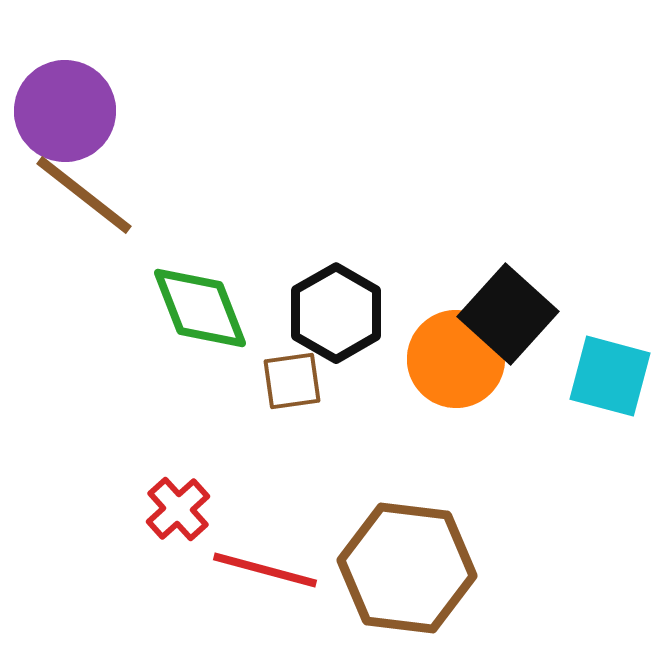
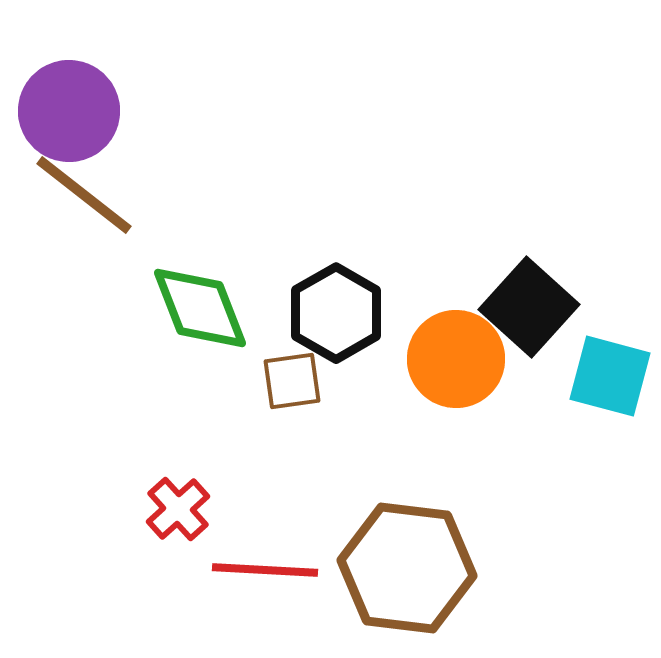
purple circle: moved 4 px right
black square: moved 21 px right, 7 px up
red line: rotated 12 degrees counterclockwise
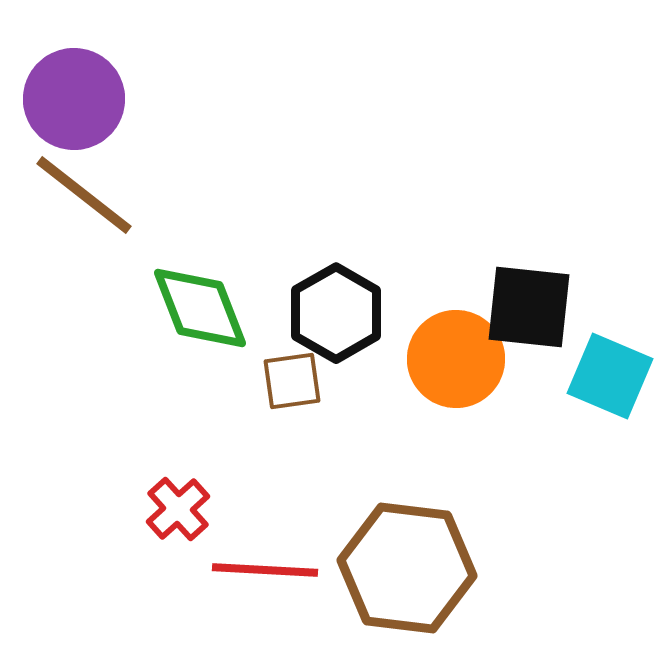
purple circle: moved 5 px right, 12 px up
black square: rotated 36 degrees counterclockwise
cyan square: rotated 8 degrees clockwise
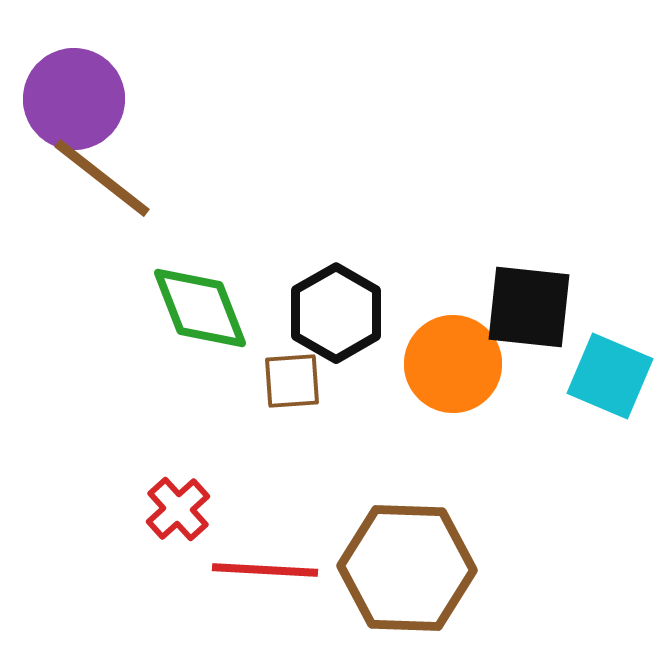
brown line: moved 18 px right, 17 px up
orange circle: moved 3 px left, 5 px down
brown square: rotated 4 degrees clockwise
brown hexagon: rotated 5 degrees counterclockwise
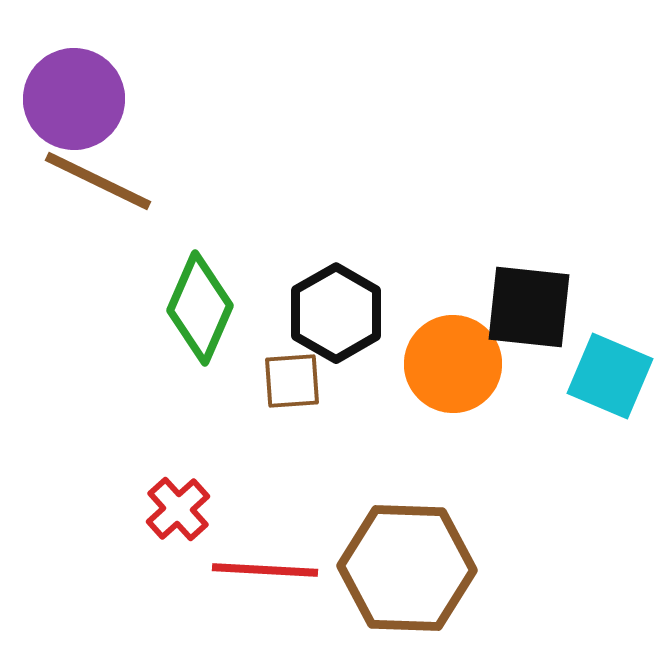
brown line: moved 4 px left, 3 px down; rotated 12 degrees counterclockwise
green diamond: rotated 45 degrees clockwise
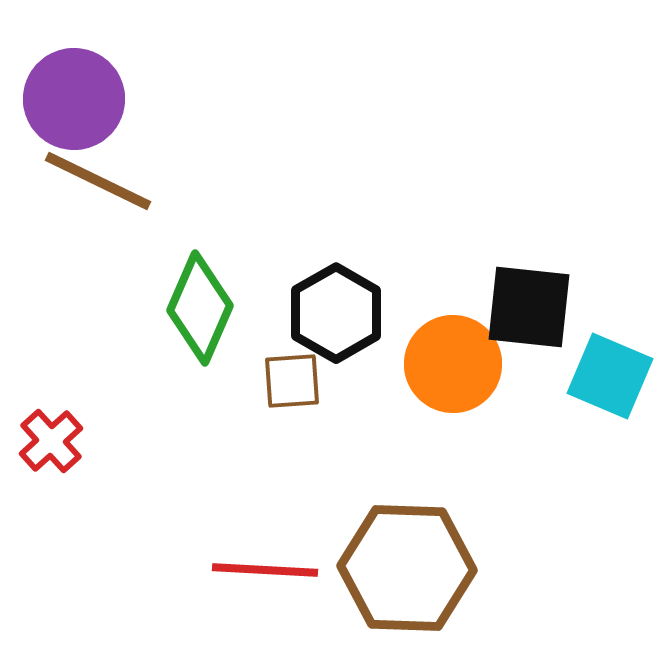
red cross: moved 127 px left, 68 px up
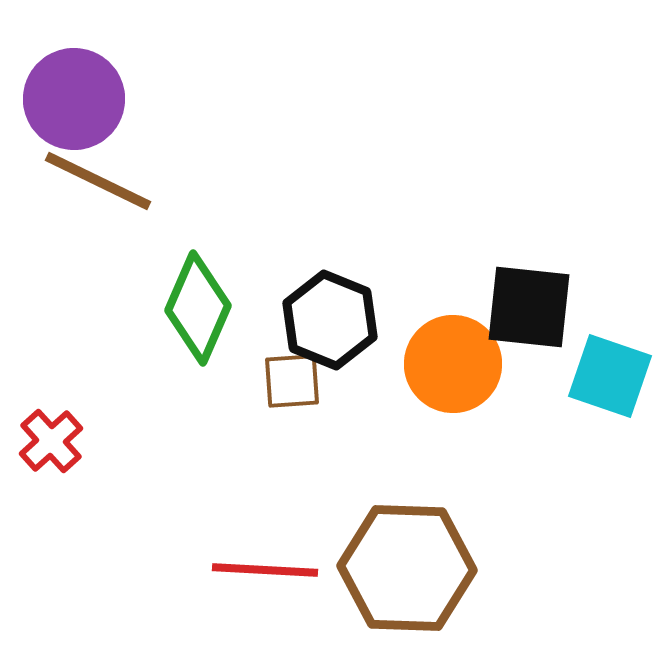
green diamond: moved 2 px left
black hexagon: moved 6 px left, 7 px down; rotated 8 degrees counterclockwise
cyan square: rotated 4 degrees counterclockwise
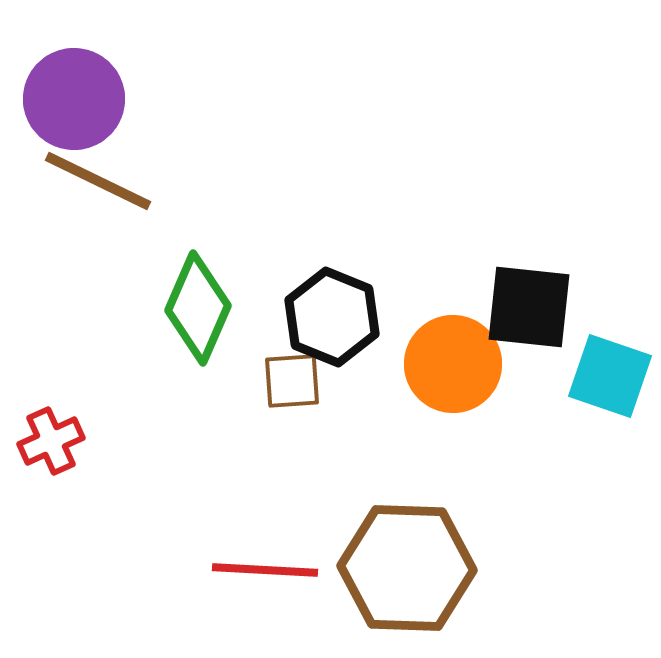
black hexagon: moved 2 px right, 3 px up
red cross: rotated 18 degrees clockwise
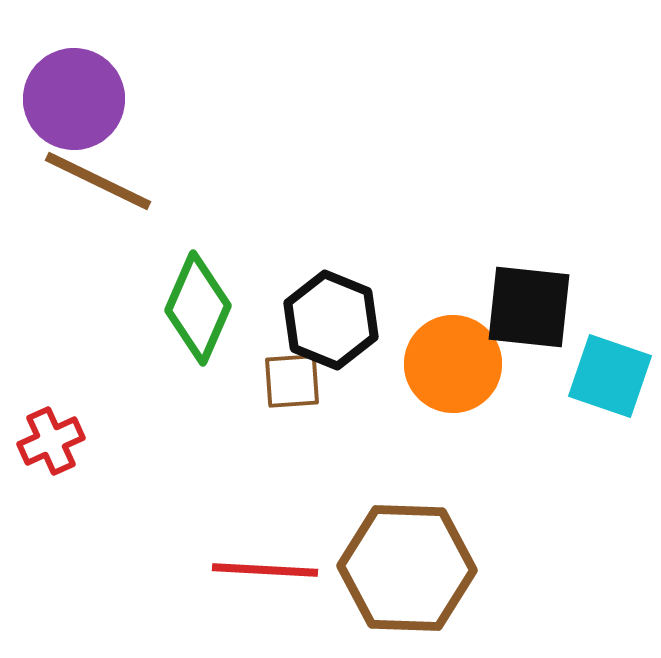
black hexagon: moved 1 px left, 3 px down
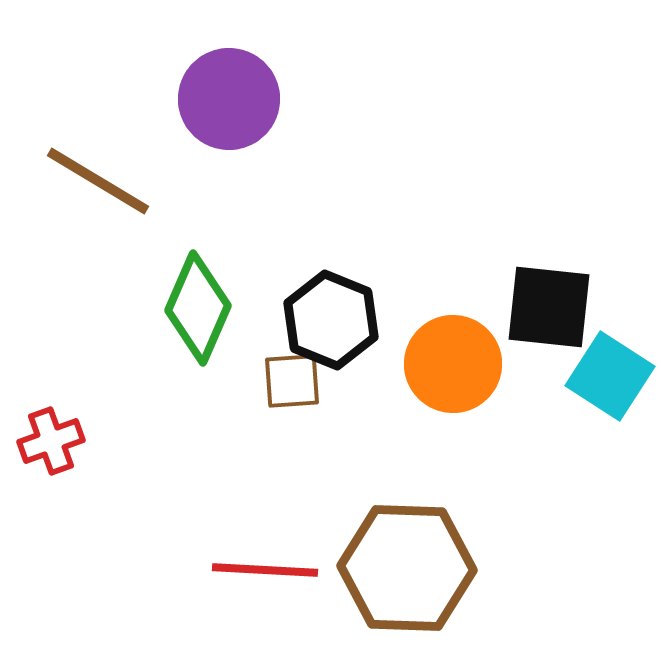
purple circle: moved 155 px right
brown line: rotated 5 degrees clockwise
black square: moved 20 px right
cyan square: rotated 14 degrees clockwise
red cross: rotated 4 degrees clockwise
